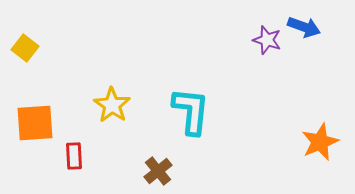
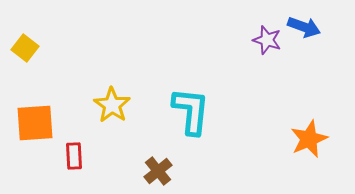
orange star: moved 11 px left, 3 px up
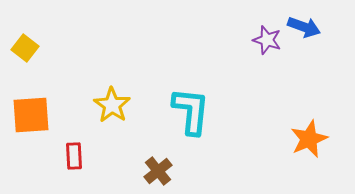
orange square: moved 4 px left, 8 px up
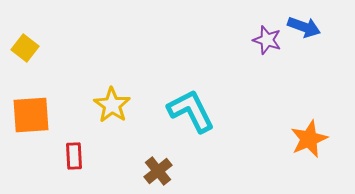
cyan L-shape: rotated 33 degrees counterclockwise
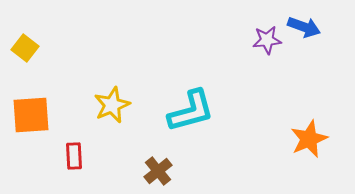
purple star: rotated 24 degrees counterclockwise
yellow star: rotated 15 degrees clockwise
cyan L-shape: rotated 102 degrees clockwise
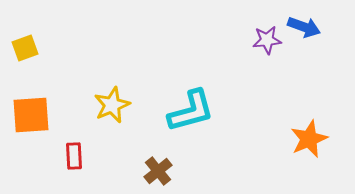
yellow square: rotated 32 degrees clockwise
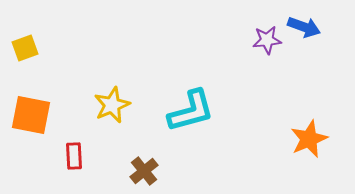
orange square: rotated 15 degrees clockwise
brown cross: moved 14 px left
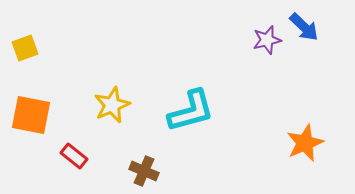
blue arrow: rotated 24 degrees clockwise
purple star: rotated 8 degrees counterclockwise
orange star: moved 4 px left, 4 px down
red rectangle: rotated 48 degrees counterclockwise
brown cross: rotated 28 degrees counterclockwise
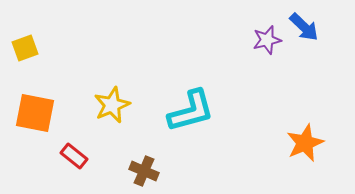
orange square: moved 4 px right, 2 px up
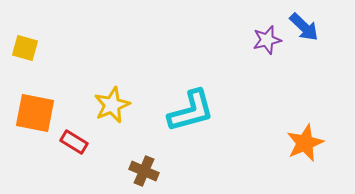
yellow square: rotated 36 degrees clockwise
red rectangle: moved 14 px up; rotated 8 degrees counterclockwise
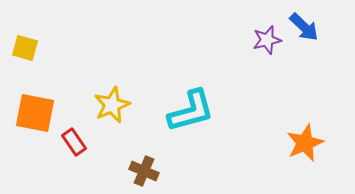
red rectangle: rotated 24 degrees clockwise
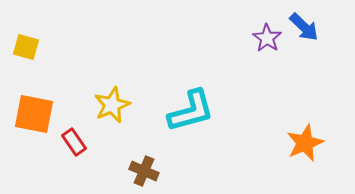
purple star: moved 2 px up; rotated 24 degrees counterclockwise
yellow square: moved 1 px right, 1 px up
orange square: moved 1 px left, 1 px down
